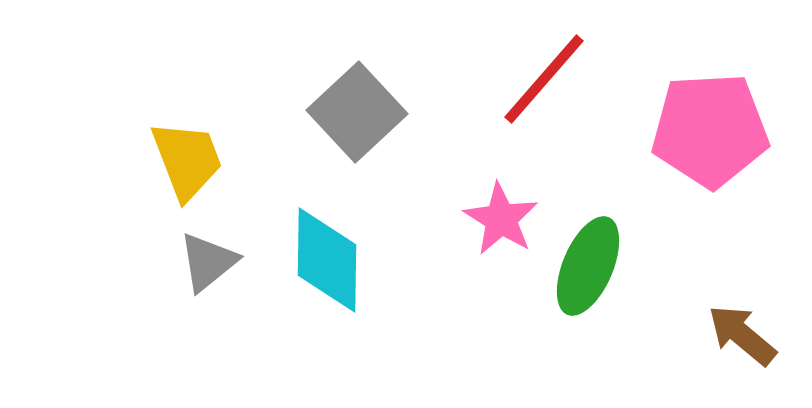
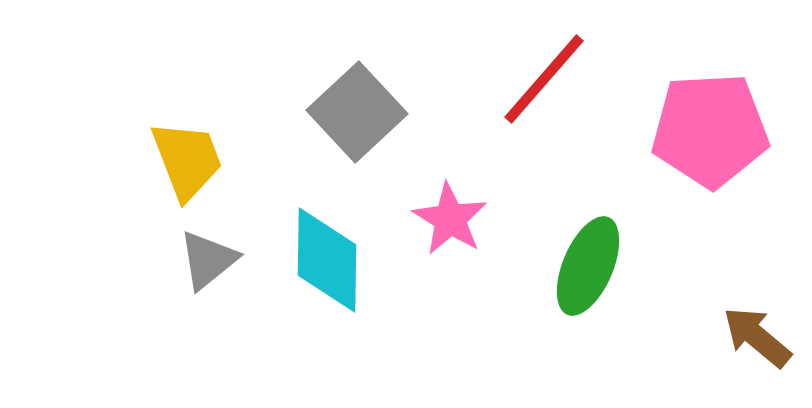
pink star: moved 51 px left
gray triangle: moved 2 px up
brown arrow: moved 15 px right, 2 px down
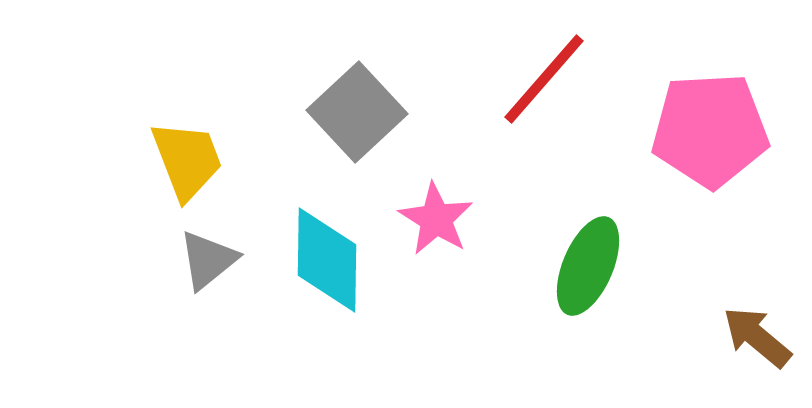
pink star: moved 14 px left
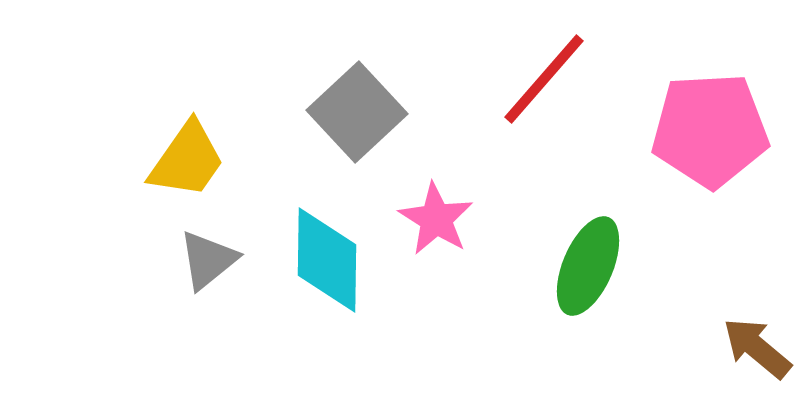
yellow trapezoid: rotated 56 degrees clockwise
brown arrow: moved 11 px down
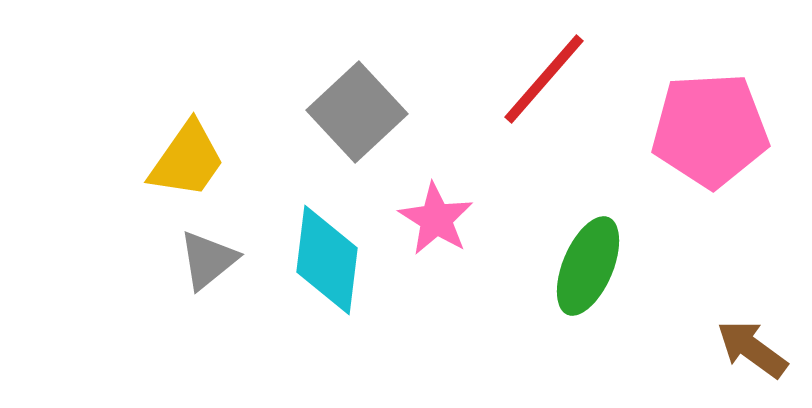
cyan diamond: rotated 6 degrees clockwise
brown arrow: moved 5 px left, 1 px down; rotated 4 degrees counterclockwise
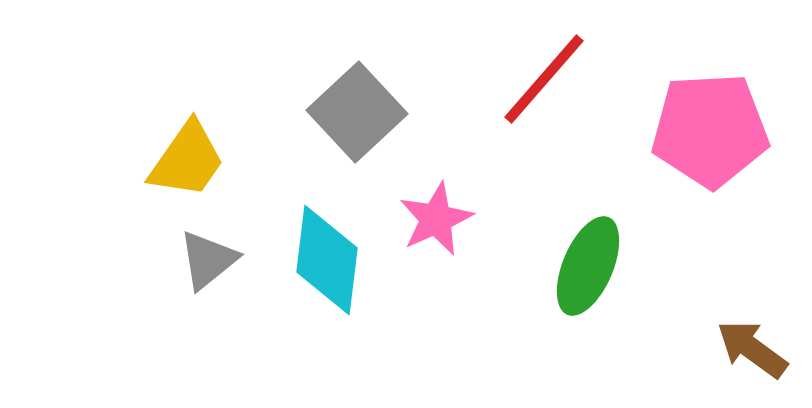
pink star: rotated 16 degrees clockwise
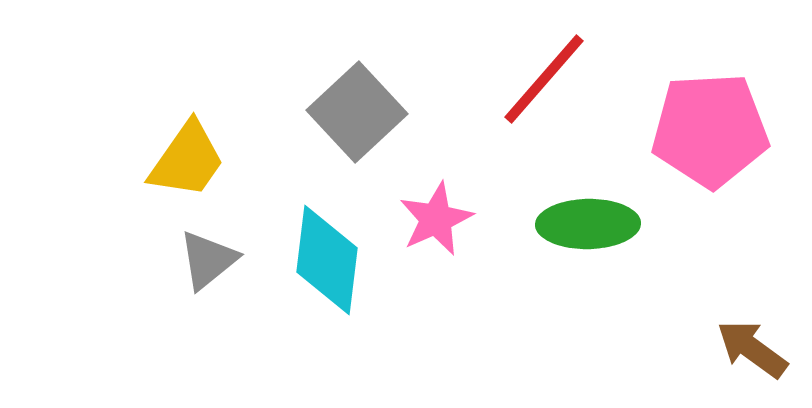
green ellipse: moved 42 px up; rotated 66 degrees clockwise
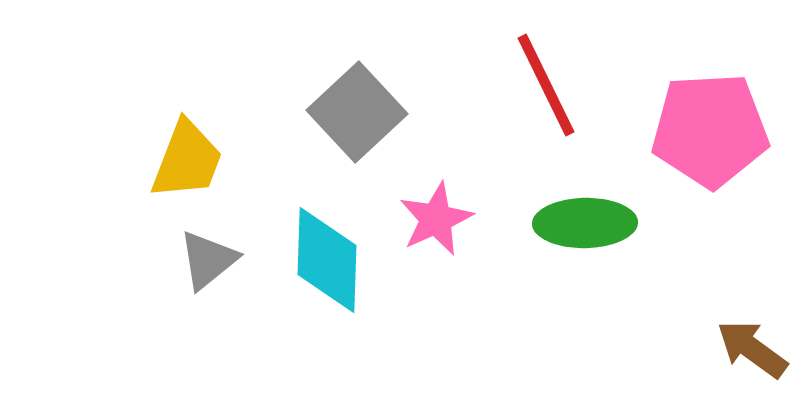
red line: moved 2 px right, 6 px down; rotated 67 degrees counterclockwise
yellow trapezoid: rotated 14 degrees counterclockwise
green ellipse: moved 3 px left, 1 px up
cyan diamond: rotated 5 degrees counterclockwise
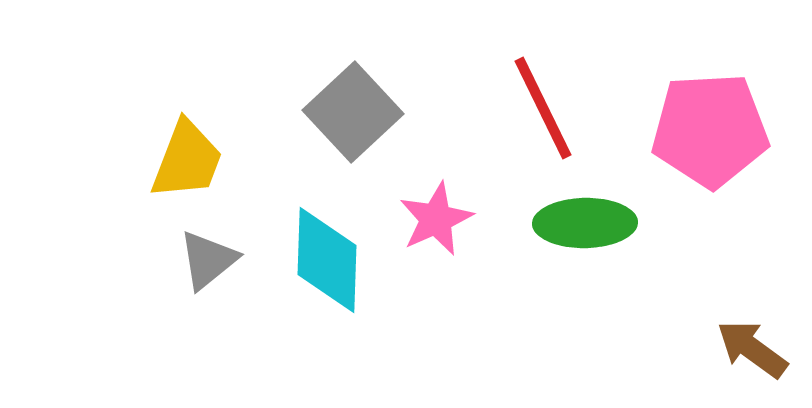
red line: moved 3 px left, 23 px down
gray square: moved 4 px left
